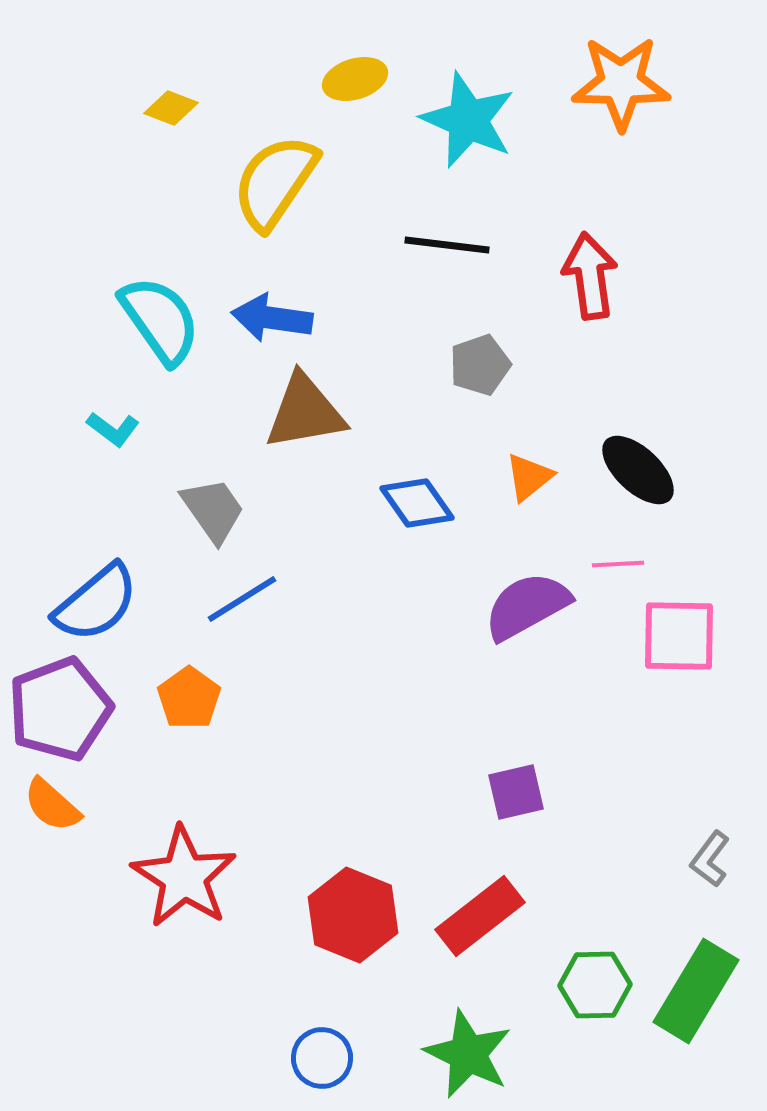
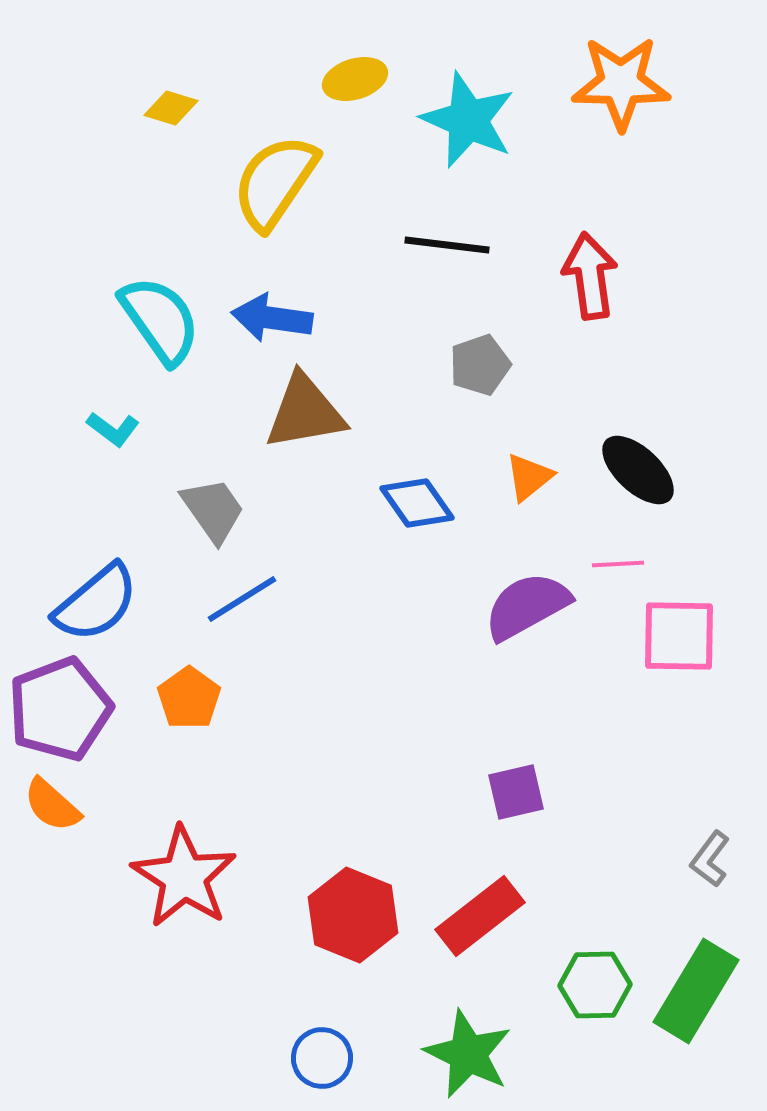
yellow diamond: rotated 4 degrees counterclockwise
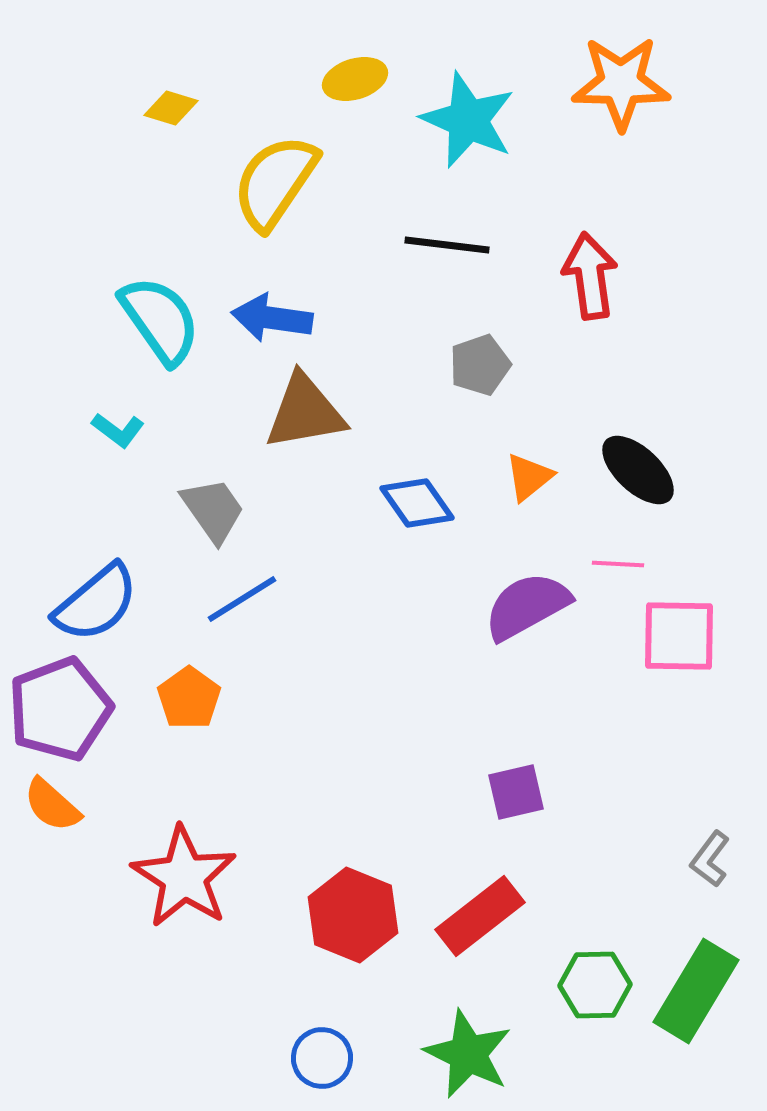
cyan L-shape: moved 5 px right, 1 px down
pink line: rotated 6 degrees clockwise
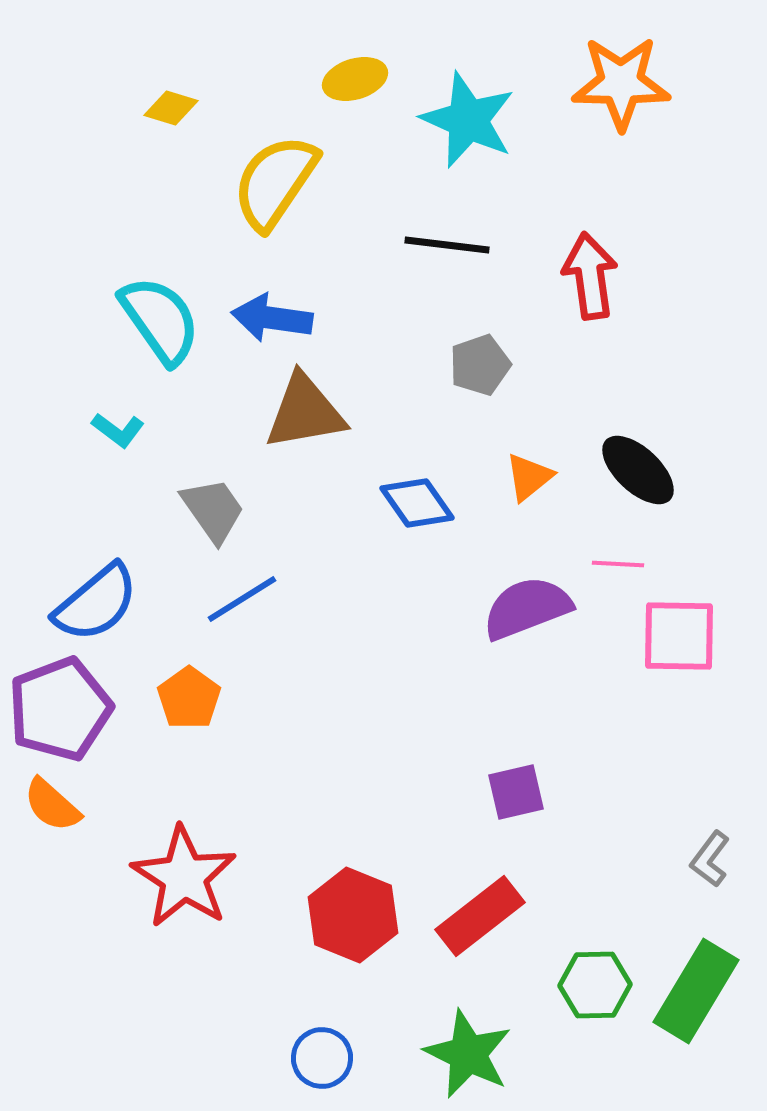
purple semicircle: moved 2 px down; rotated 8 degrees clockwise
